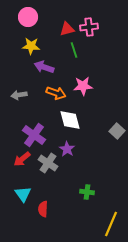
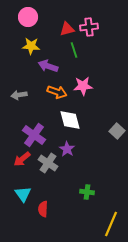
purple arrow: moved 4 px right, 1 px up
orange arrow: moved 1 px right, 1 px up
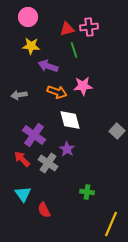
red arrow: rotated 84 degrees clockwise
red semicircle: moved 1 px right, 1 px down; rotated 28 degrees counterclockwise
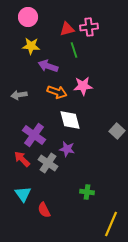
purple star: rotated 21 degrees counterclockwise
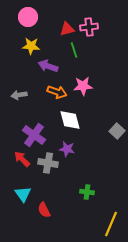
gray cross: rotated 24 degrees counterclockwise
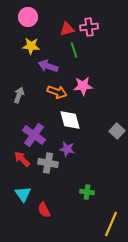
gray arrow: rotated 119 degrees clockwise
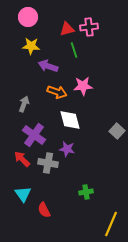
gray arrow: moved 5 px right, 9 px down
green cross: moved 1 px left; rotated 16 degrees counterclockwise
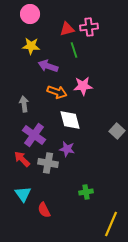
pink circle: moved 2 px right, 3 px up
gray arrow: rotated 28 degrees counterclockwise
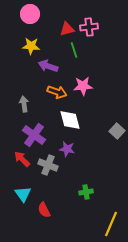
gray cross: moved 2 px down; rotated 12 degrees clockwise
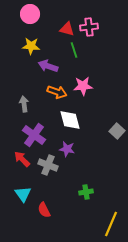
red triangle: rotated 28 degrees clockwise
